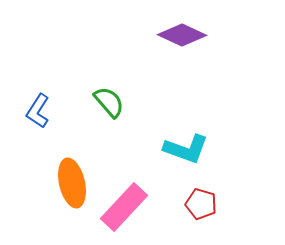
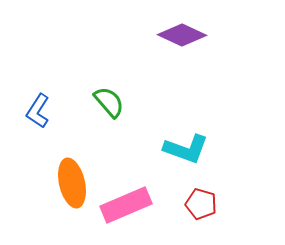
pink rectangle: moved 2 px right, 2 px up; rotated 24 degrees clockwise
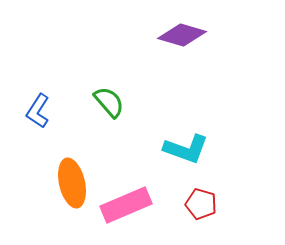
purple diamond: rotated 9 degrees counterclockwise
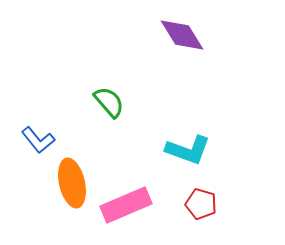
purple diamond: rotated 42 degrees clockwise
blue L-shape: moved 29 px down; rotated 72 degrees counterclockwise
cyan L-shape: moved 2 px right, 1 px down
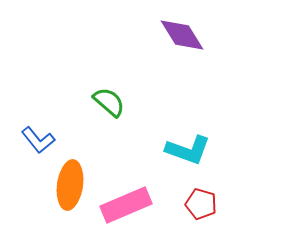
green semicircle: rotated 8 degrees counterclockwise
orange ellipse: moved 2 px left, 2 px down; rotated 21 degrees clockwise
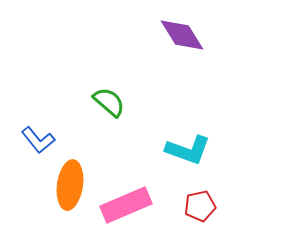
red pentagon: moved 1 px left, 2 px down; rotated 28 degrees counterclockwise
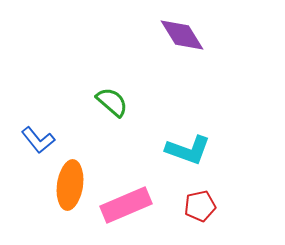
green semicircle: moved 3 px right
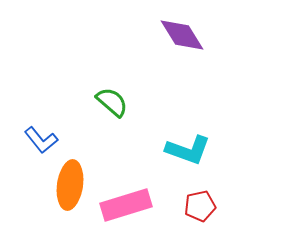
blue L-shape: moved 3 px right
pink rectangle: rotated 6 degrees clockwise
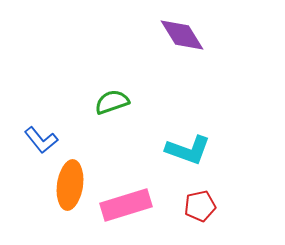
green semicircle: rotated 60 degrees counterclockwise
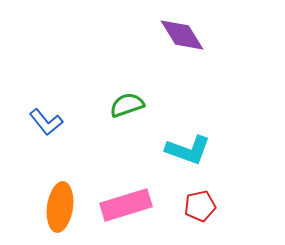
green semicircle: moved 15 px right, 3 px down
blue L-shape: moved 5 px right, 18 px up
orange ellipse: moved 10 px left, 22 px down
